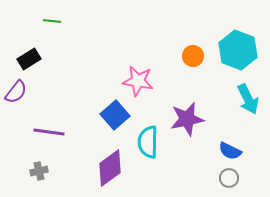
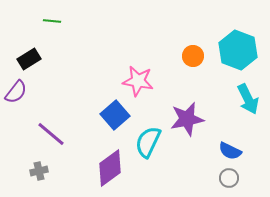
purple line: moved 2 px right, 2 px down; rotated 32 degrees clockwise
cyan semicircle: rotated 24 degrees clockwise
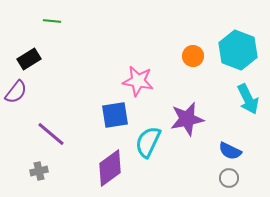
blue square: rotated 32 degrees clockwise
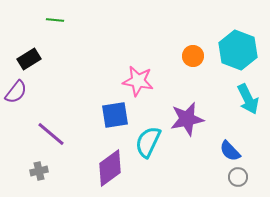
green line: moved 3 px right, 1 px up
blue semicircle: rotated 20 degrees clockwise
gray circle: moved 9 px right, 1 px up
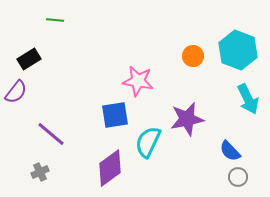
gray cross: moved 1 px right, 1 px down; rotated 12 degrees counterclockwise
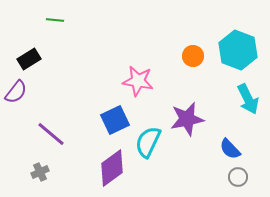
blue square: moved 5 px down; rotated 16 degrees counterclockwise
blue semicircle: moved 2 px up
purple diamond: moved 2 px right
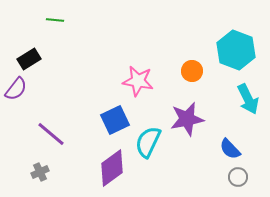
cyan hexagon: moved 2 px left
orange circle: moved 1 px left, 15 px down
purple semicircle: moved 3 px up
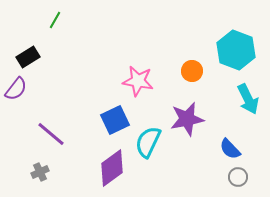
green line: rotated 66 degrees counterclockwise
black rectangle: moved 1 px left, 2 px up
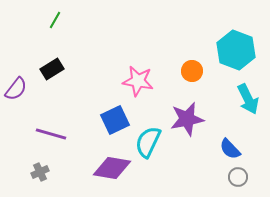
black rectangle: moved 24 px right, 12 px down
purple line: rotated 24 degrees counterclockwise
purple diamond: rotated 45 degrees clockwise
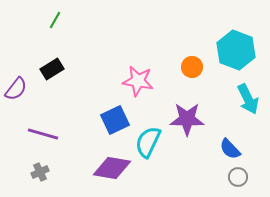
orange circle: moved 4 px up
purple star: rotated 12 degrees clockwise
purple line: moved 8 px left
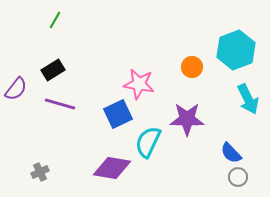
cyan hexagon: rotated 18 degrees clockwise
black rectangle: moved 1 px right, 1 px down
pink star: moved 1 px right, 3 px down
blue square: moved 3 px right, 6 px up
purple line: moved 17 px right, 30 px up
blue semicircle: moved 1 px right, 4 px down
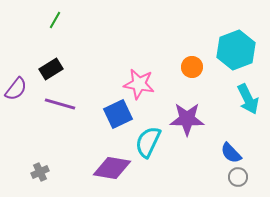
black rectangle: moved 2 px left, 1 px up
